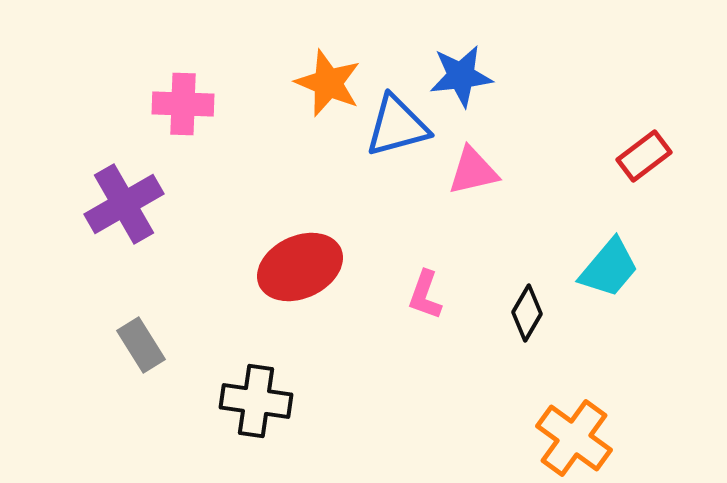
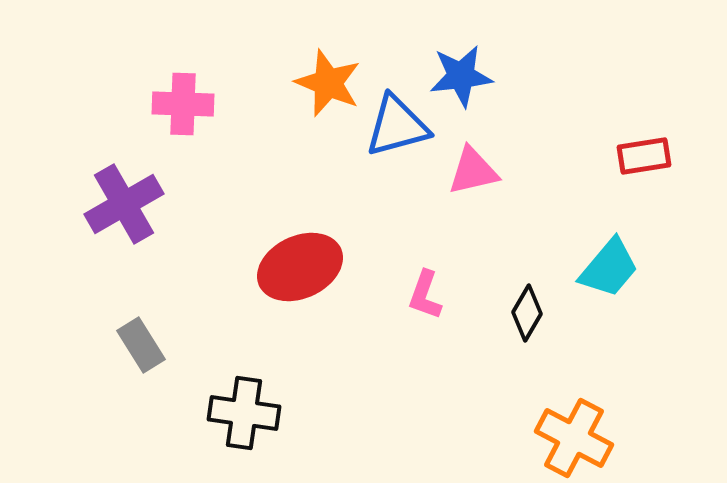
red rectangle: rotated 28 degrees clockwise
black cross: moved 12 px left, 12 px down
orange cross: rotated 8 degrees counterclockwise
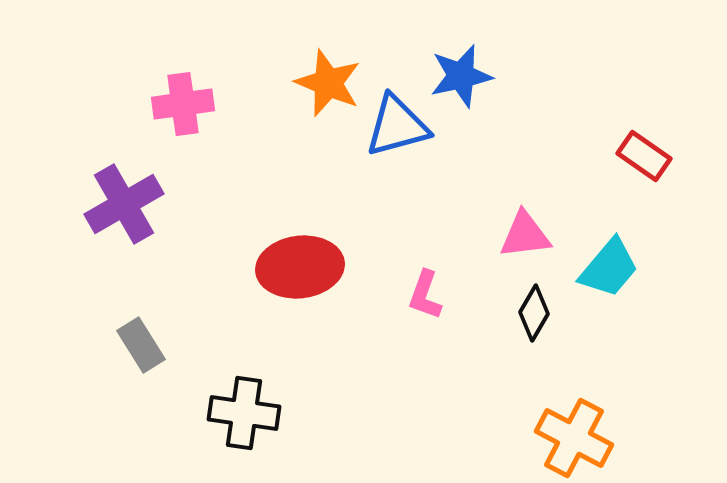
blue star: rotated 6 degrees counterclockwise
pink cross: rotated 10 degrees counterclockwise
red rectangle: rotated 44 degrees clockwise
pink triangle: moved 52 px right, 64 px down; rotated 6 degrees clockwise
red ellipse: rotated 18 degrees clockwise
black diamond: moved 7 px right
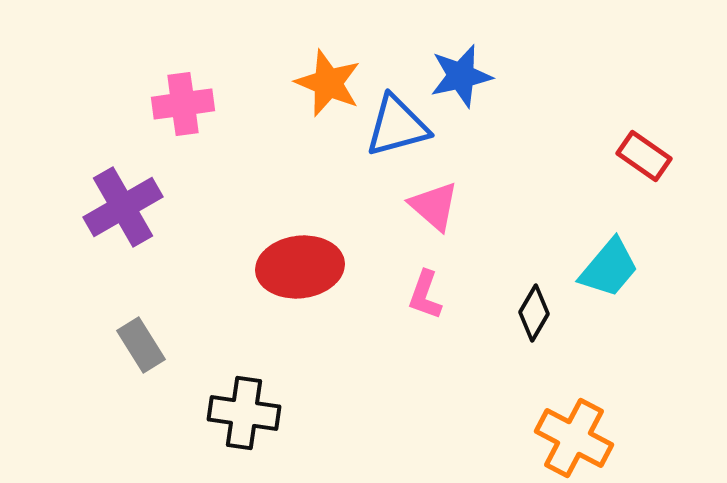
purple cross: moved 1 px left, 3 px down
pink triangle: moved 91 px left, 29 px up; rotated 48 degrees clockwise
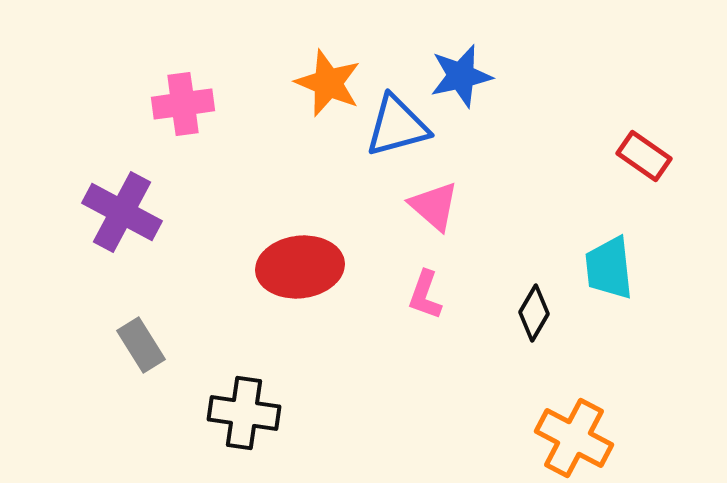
purple cross: moved 1 px left, 5 px down; rotated 32 degrees counterclockwise
cyan trapezoid: rotated 134 degrees clockwise
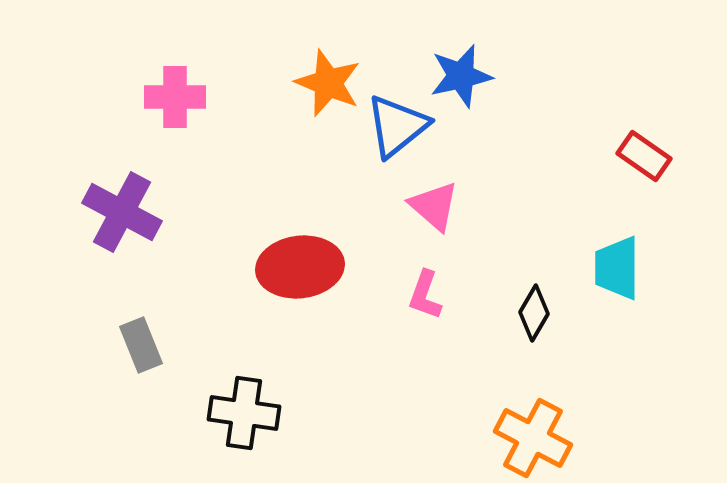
pink cross: moved 8 px left, 7 px up; rotated 8 degrees clockwise
blue triangle: rotated 24 degrees counterclockwise
cyan trapezoid: moved 8 px right; rotated 6 degrees clockwise
gray rectangle: rotated 10 degrees clockwise
orange cross: moved 41 px left
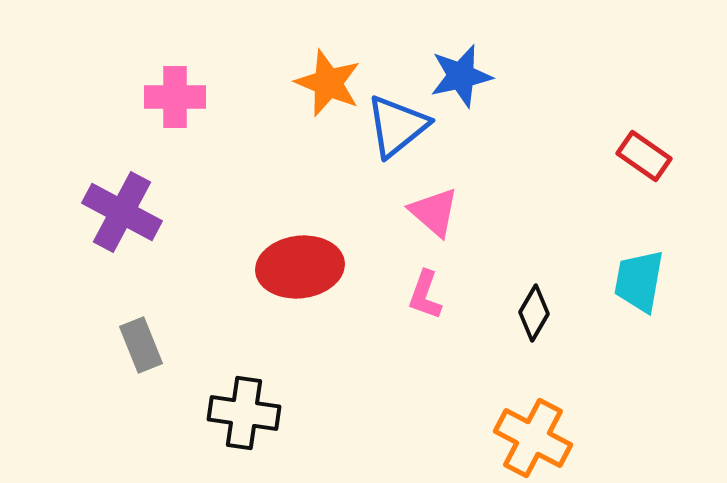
pink triangle: moved 6 px down
cyan trapezoid: moved 22 px right, 13 px down; rotated 10 degrees clockwise
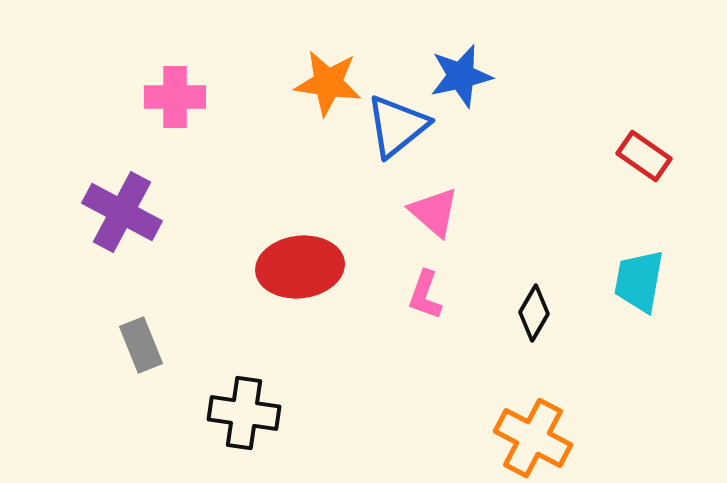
orange star: rotated 14 degrees counterclockwise
